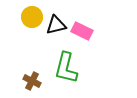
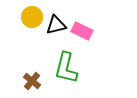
brown cross: rotated 12 degrees clockwise
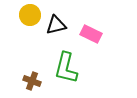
yellow circle: moved 2 px left, 2 px up
pink rectangle: moved 9 px right, 3 px down
brown cross: rotated 18 degrees counterclockwise
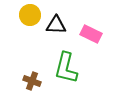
black triangle: rotated 15 degrees clockwise
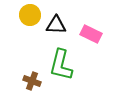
green L-shape: moved 5 px left, 3 px up
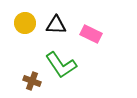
yellow circle: moved 5 px left, 8 px down
green L-shape: rotated 48 degrees counterclockwise
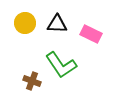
black triangle: moved 1 px right, 1 px up
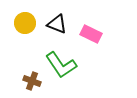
black triangle: rotated 20 degrees clockwise
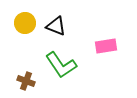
black triangle: moved 1 px left, 2 px down
pink rectangle: moved 15 px right, 12 px down; rotated 35 degrees counterclockwise
brown cross: moved 6 px left
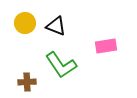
brown cross: moved 1 px right, 1 px down; rotated 24 degrees counterclockwise
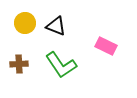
pink rectangle: rotated 35 degrees clockwise
brown cross: moved 8 px left, 18 px up
